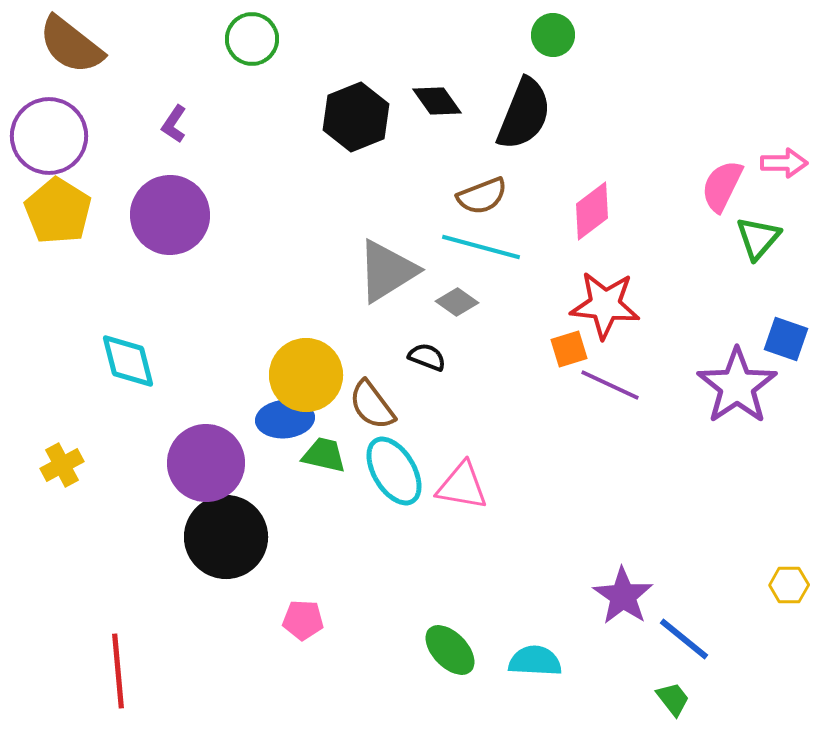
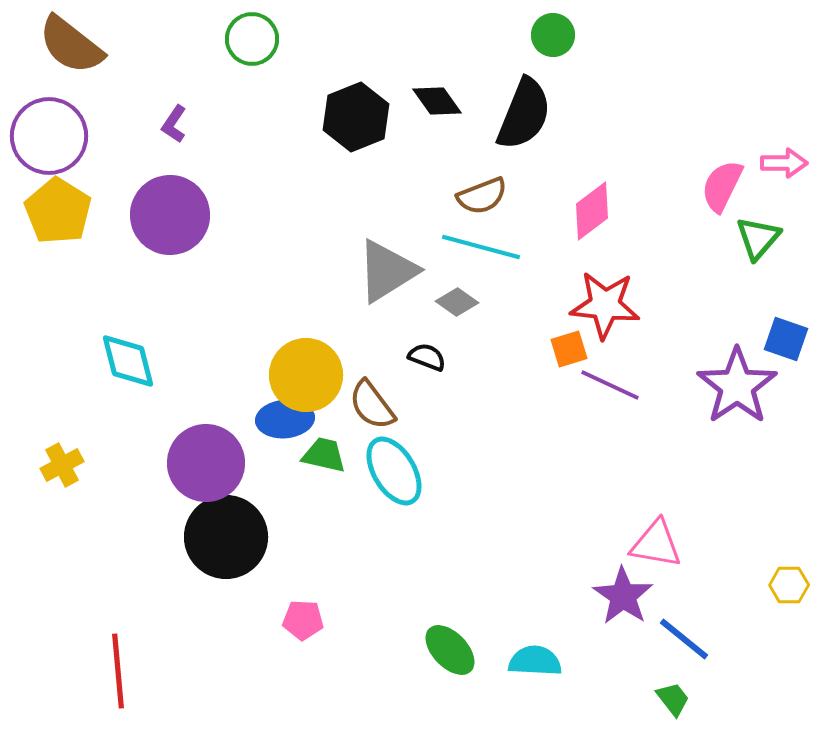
pink triangle at (462, 486): moved 194 px right, 58 px down
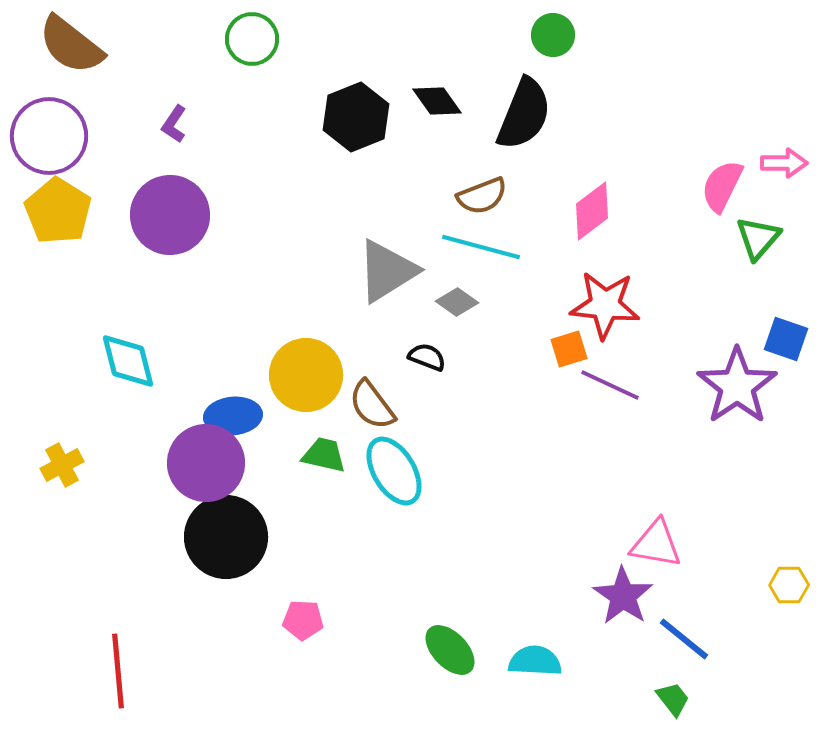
blue ellipse at (285, 419): moved 52 px left, 3 px up
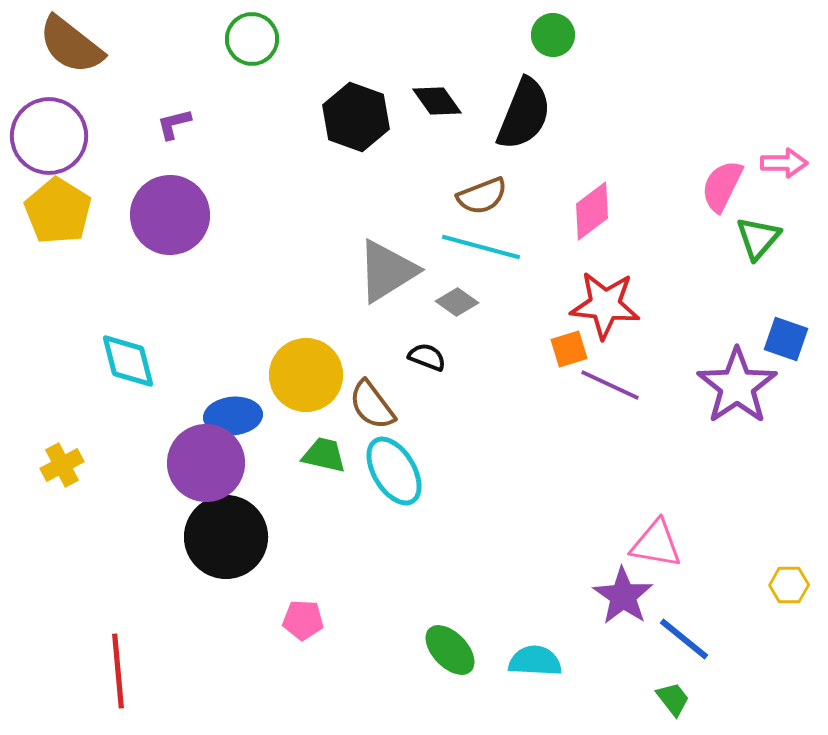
black hexagon at (356, 117): rotated 18 degrees counterclockwise
purple L-shape at (174, 124): rotated 42 degrees clockwise
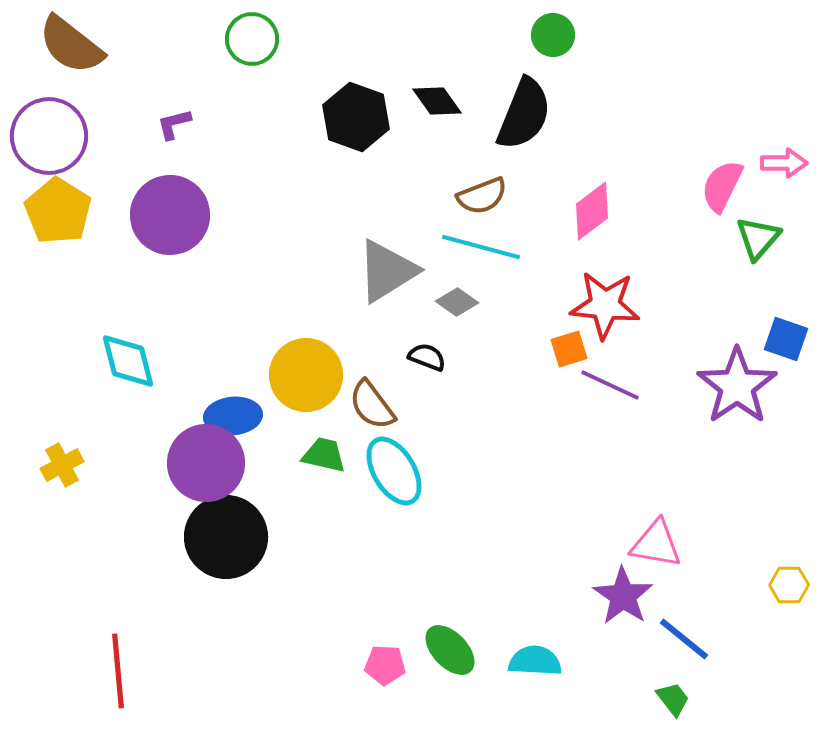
pink pentagon at (303, 620): moved 82 px right, 45 px down
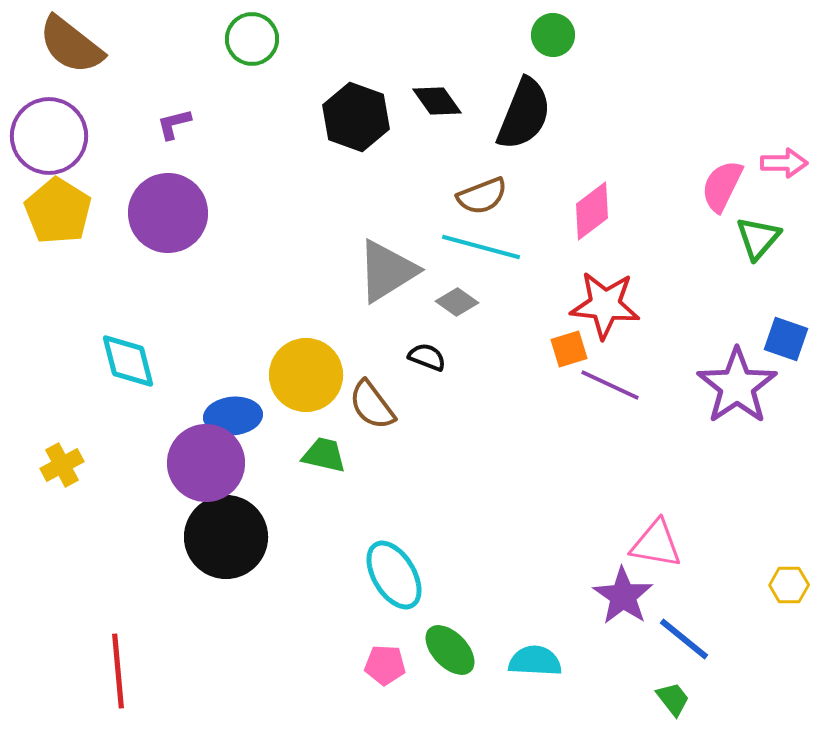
purple circle at (170, 215): moved 2 px left, 2 px up
cyan ellipse at (394, 471): moved 104 px down
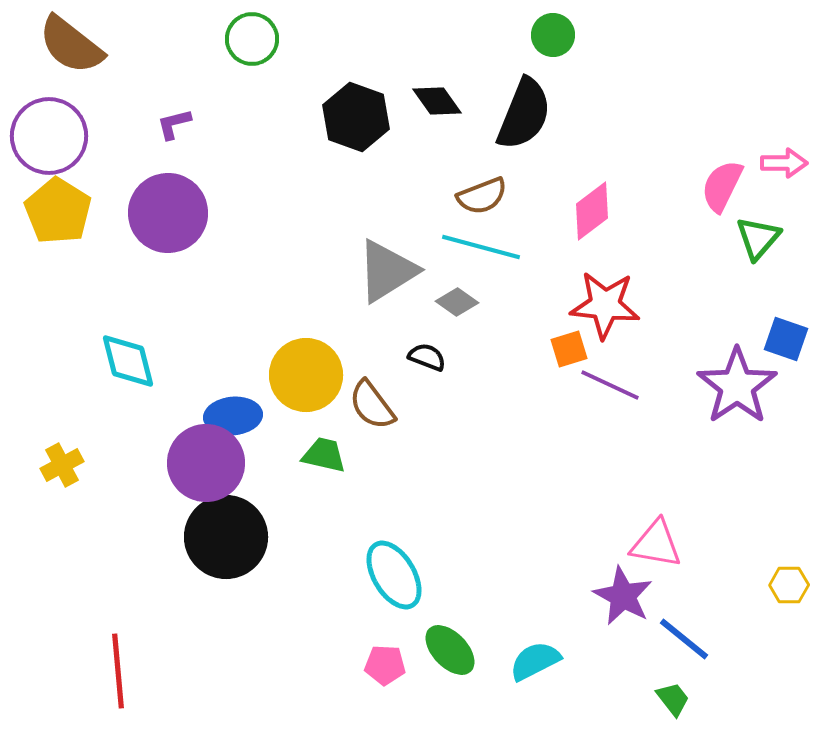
purple star at (623, 596): rotated 6 degrees counterclockwise
cyan semicircle at (535, 661): rotated 30 degrees counterclockwise
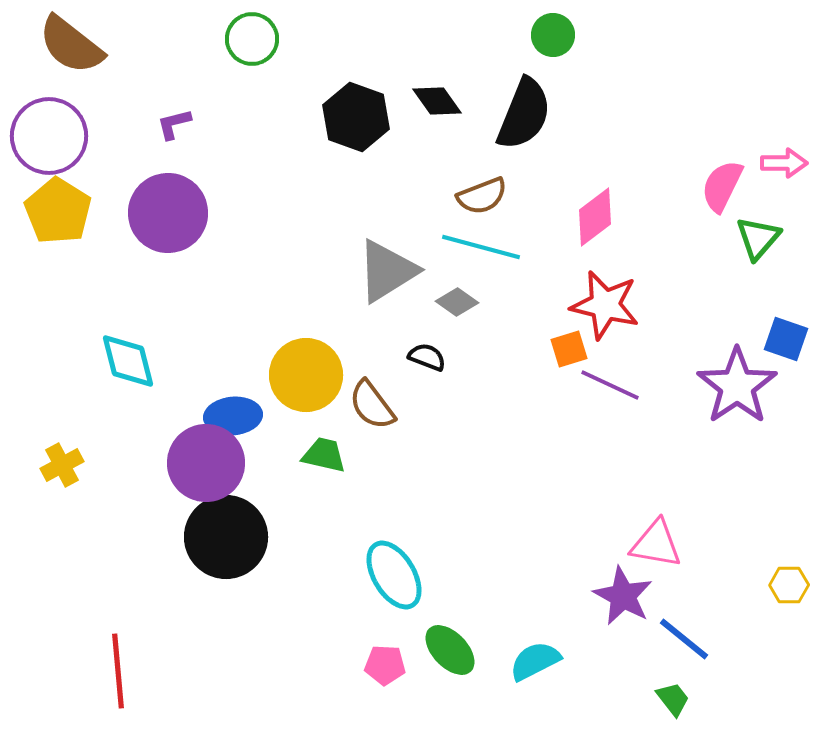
pink diamond at (592, 211): moved 3 px right, 6 px down
red star at (605, 305): rotated 8 degrees clockwise
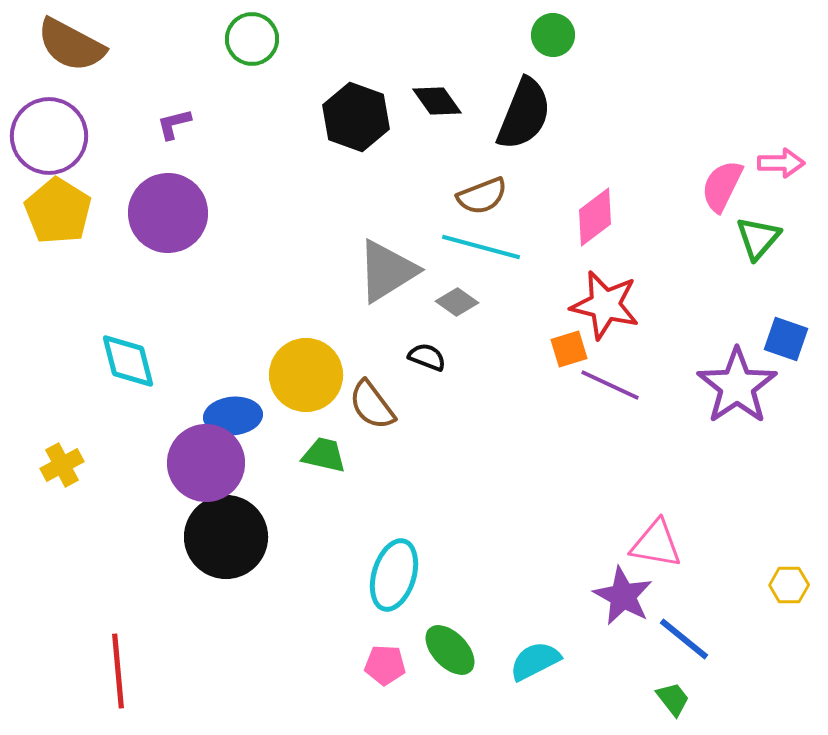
brown semicircle at (71, 45): rotated 10 degrees counterclockwise
pink arrow at (784, 163): moved 3 px left
cyan ellipse at (394, 575): rotated 48 degrees clockwise
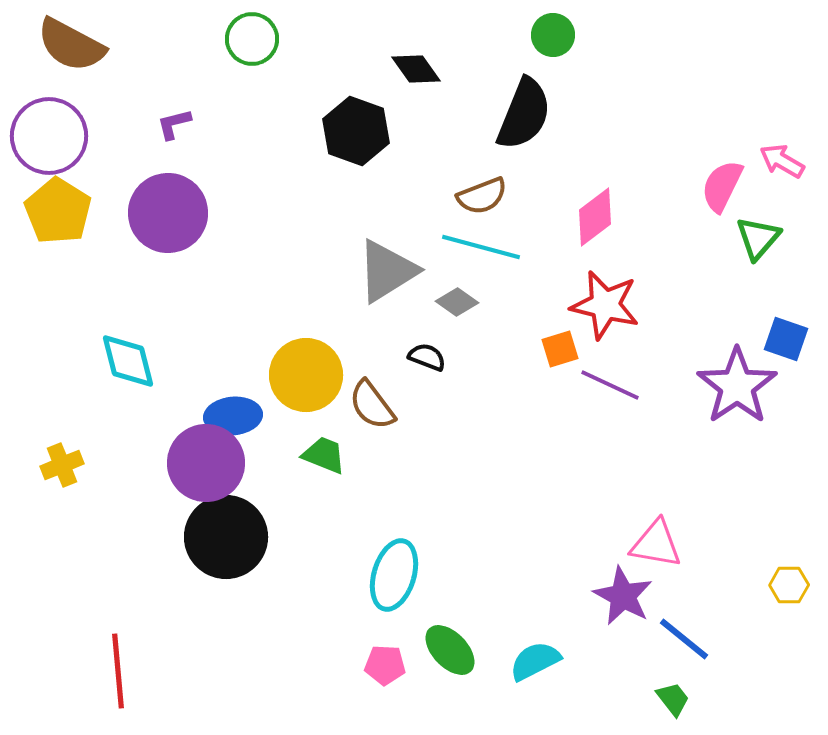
black diamond at (437, 101): moved 21 px left, 32 px up
black hexagon at (356, 117): moved 14 px down
pink arrow at (781, 163): moved 1 px right, 2 px up; rotated 150 degrees counterclockwise
orange square at (569, 349): moved 9 px left
green trapezoid at (324, 455): rotated 9 degrees clockwise
yellow cross at (62, 465): rotated 6 degrees clockwise
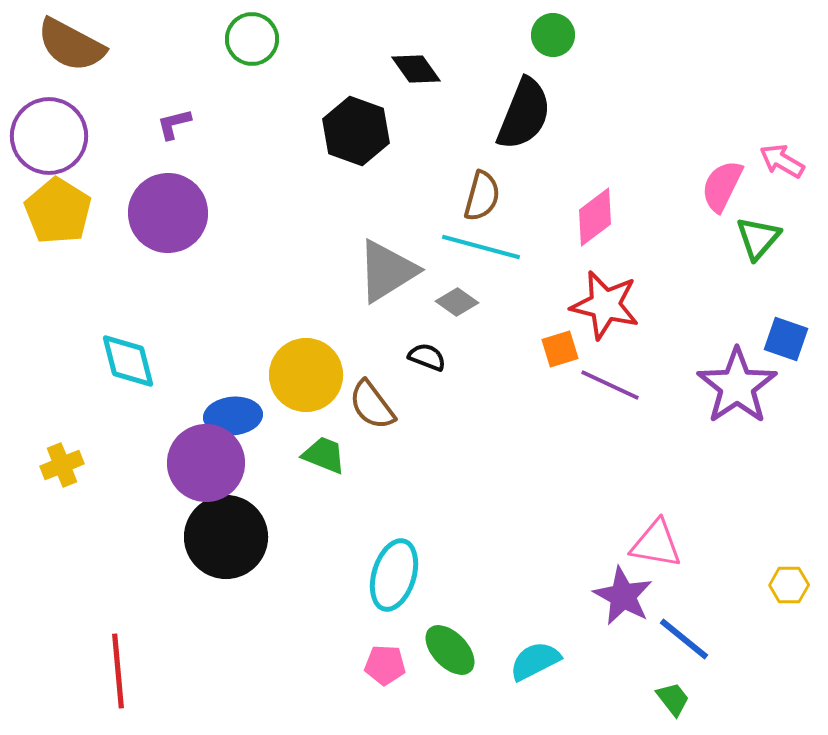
brown semicircle at (482, 196): rotated 54 degrees counterclockwise
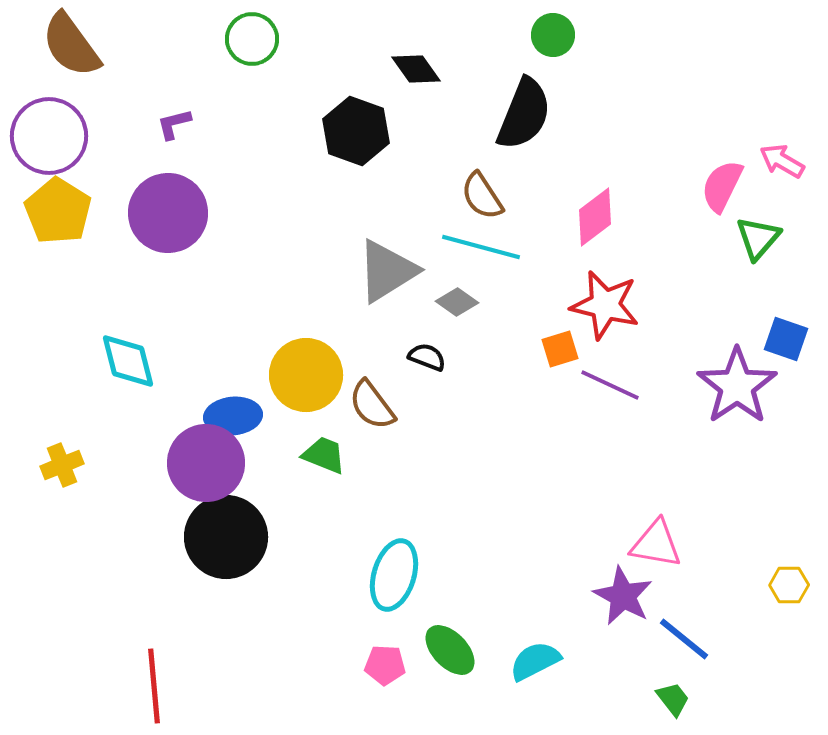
brown semicircle at (71, 45): rotated 26 degrees clockwise
brown semicircle at (482, 196): rotated 132 degrees clockwise
red line at (118, 671): moved 36 px right, 15 px down
